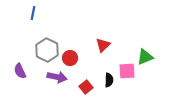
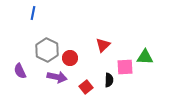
green triangle: rotated 24 degrees clockwise
pink square: moved 2 px left, 4 px up
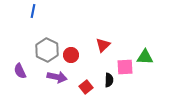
blue line: moved 2 px up
red circle: moved 1 px right, 3 px up
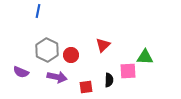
blue line: moved 5 px right
pink square: moved 3 px right, 4 px down
purple semicircle: moved 1 px right, 1 px down; rotated 42 degrees counterclockwise
red square: rotated 32 degrees clockwise
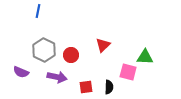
gray hexagon: moved 3 px left
pink square: moved 1 px down; rotated 18 degrees clockwise
black semicircle: moved 7 px down
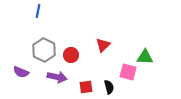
black semicircle: rotated 16 degrees counterclockwise
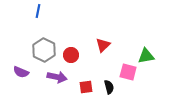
green triangle: moved 1 px right, 1 px up; rotated 12 degrees counterclockwise
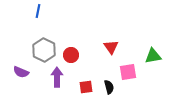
red triangle: moved 8 px right, 2 px down; rotated 21 degrees counterclockwise
green triangle: moved 7 px right
pink square: rotated 24 degrees counterclockwise
purple arrow: rotated 102 degrees counterclockwise
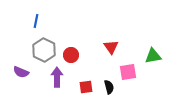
blue line: moved 2 px left, 10 px down
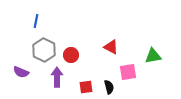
red triangle: rotated 28 degrees counterclockwise
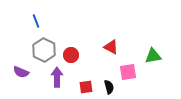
blue line: rotated 32 degrees counterclockwise
